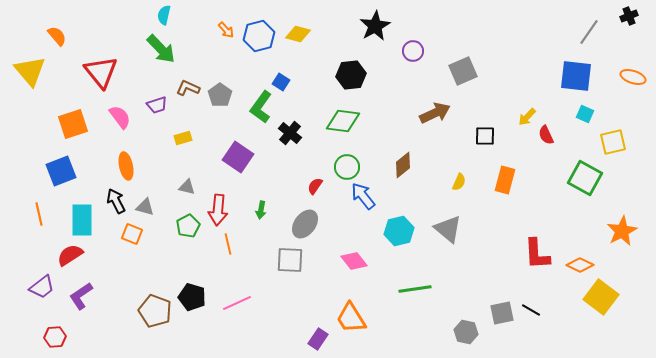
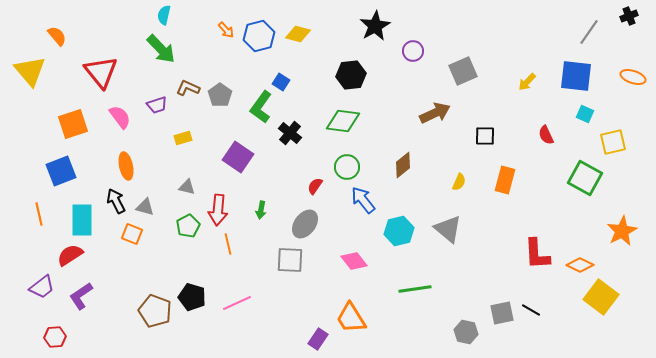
yellow arrow at (527, 117): moved 35 px up
blue arrow at (363, 196): moved 4 px down
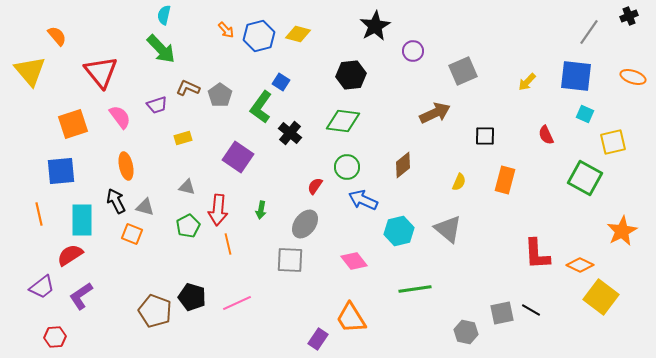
blue square at (61, 171): rotated 16 degrees clockwise
blue arrow at (363, 200): rotated 28 degrees counterclockwise
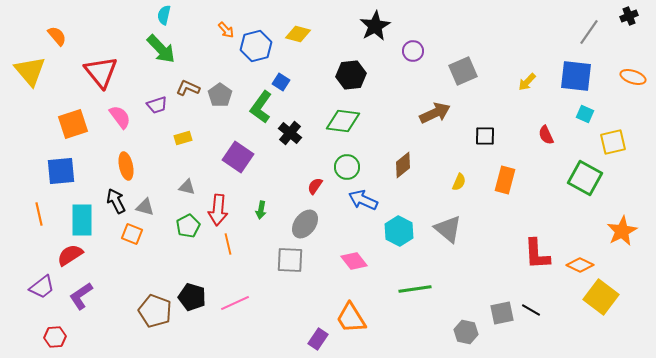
blue hexagon at (259, 36): moved 3 px left, 10 px down
cyan hexagon at (399, 231): rotated 20 degrees counterclockwise
pink line at (237, 303): moved 2 px left
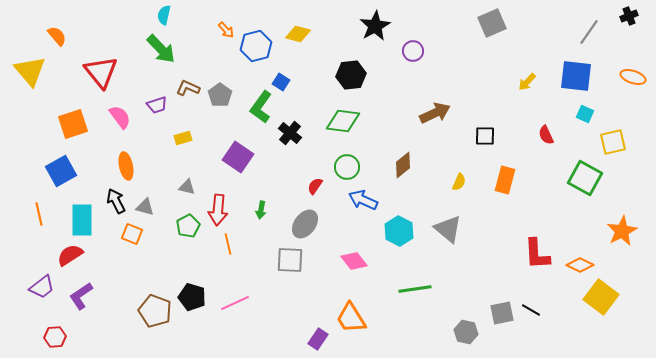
gray square at (463, 71): moved 29 px right, 48 px up
blue square at (61, 171): rotated 24 degrees counterclockwise
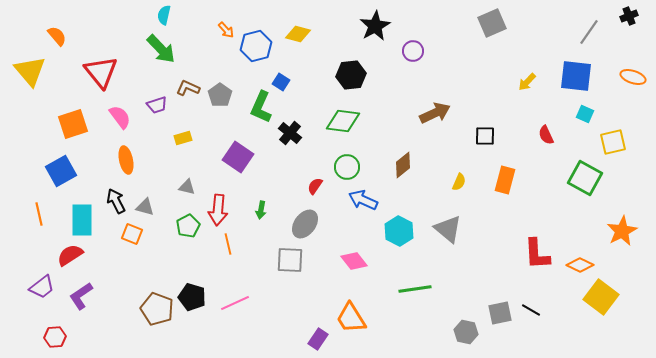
green L-shape at (261, 107): rotated 12 degrees counterclockwise
orange ellipse at (126, 166): moved 6 px up
brown pentagon at (155, 311): moved 2 px right, 2 px up
gray square at (502, 313): moved 2 px left
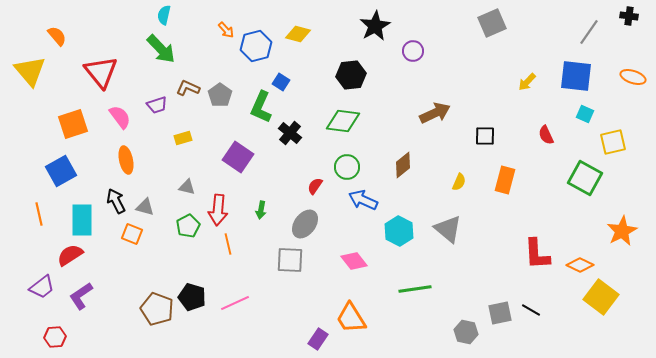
black cross at (629, 16): rotated 30 degrees clockwise
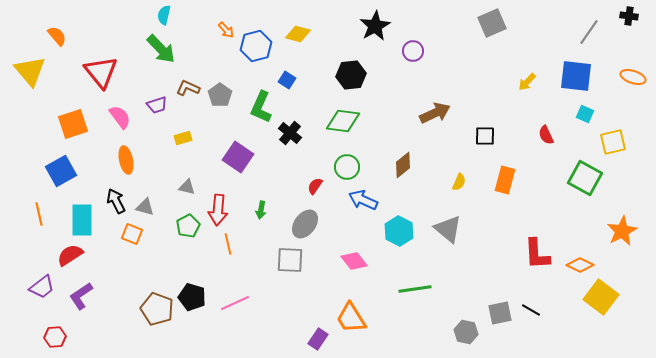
blue square at (281, 82): moved 6 px right, 2 px up
